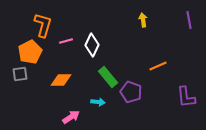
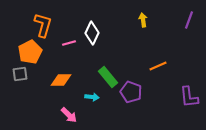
purple line: rotated 30 degrees clockwise
pink line: moved 3 px right, 2 px down
white diamond: moved 12 px up
purple L-shape: moved 3 px right
cyan arrow: moved 6 px left, 5 px up
pink arrow: moved 2 px left, 2 px up; rotated 78 degrees clockwise
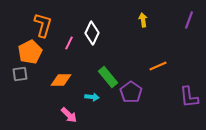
pink line: rotated 48 degrees counterclockwise
purple pentagon: rotated 15 degrees clockwise
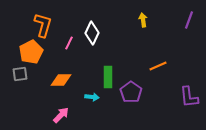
orange pentagon: moved 1 px right
green rectangle: rotated 40 degrees clockwise
pink arrow: moved 8 px left; rotated 90 degrees counterclockwise
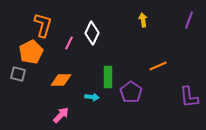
gray square: moved 2 px left; rotated 21 degrees clockwise
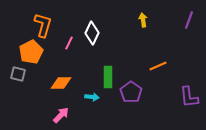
orange diamond: moved 3 px down
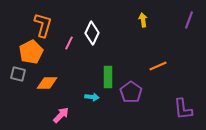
orange diamond: moved 14 px left
purple L-shape: moved 6 px left, 12 px down
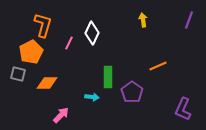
purple pentagon: moved 1 px right
purple L-shape: rotated 30 degrees clockwise
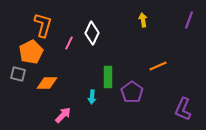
cyan arrow: rotated 88 degrees clockwise
pink arrow: moved 2 px right
